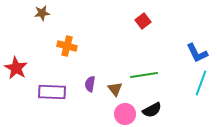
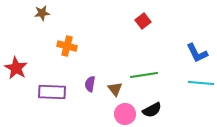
cyan line: rotated 75 degrees clockwise
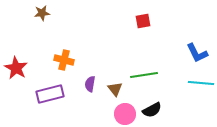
red square: rotated 28 degrees clockwise
orange cross: moved 3 px left, 14 px down
purple rectangle: moved 2 px left, 2 px down; rotated 16 degrees counterclockwise
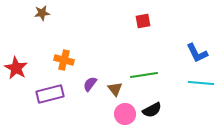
purple semicircle: rotated 28 degrees clockwise
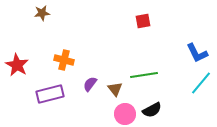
red star: moved 1 px right, 3 px up
cyan line: rotated 55 degrees counterclockwise
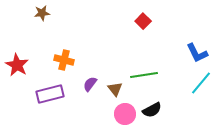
red square: rotated 35 degrees counterclockwise
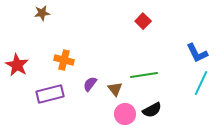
cyan line: rotated 15 degrees counterclockwise
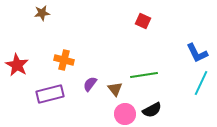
red square: rotated 21 degrees counterclockwise
